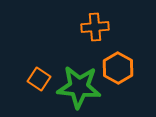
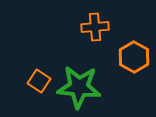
orange hexagon: moved 16 px right, 11 px up
orange square: moved 2 px down
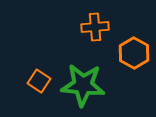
orange hexagon: moved 4 px up
green star: moved 4 px right, 2 px up
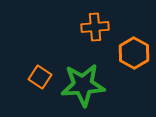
orange square: moved 1 px right, 4 px up
green star: rotated 9 degrees counterclockwise
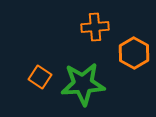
green star: moved 1 px up
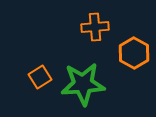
orange square: rotated 25 degrees clockwise
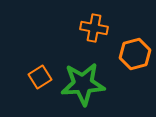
orange cross: moved 1 px left, 1 px down; rotated 16 degrees clockwise
orange hexagon: moved 1 px right, 1 px down; rotated 16 degrees clockwise
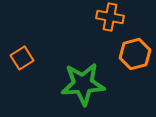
orange cross: moved 16 px right, 11 px up
orange square: moved 18 px left, 19 px up
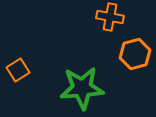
orange square: moved 4 px left, 12 px down
green star: moved 1 px left, 4 px down
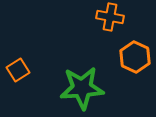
orange hexagon: moved 3 px down; rotated 20 degrees counterclockwise
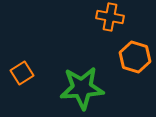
orange hexagon: rotated 8 degrees counterclockwise
orange square: moved 4 px right, 3 px down
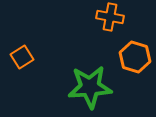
orange square: moved 16 px up
green star: moved 8 px right, 1 px up
